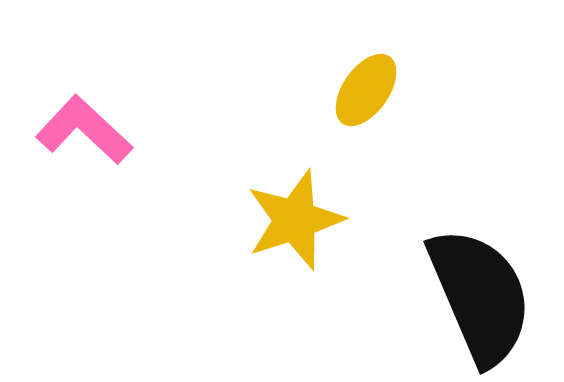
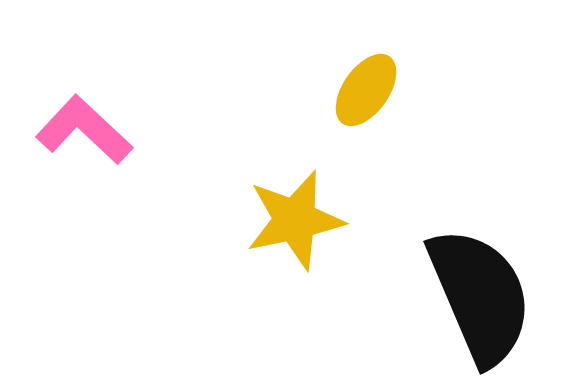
yellow star: rotated 6 degrees clockwise
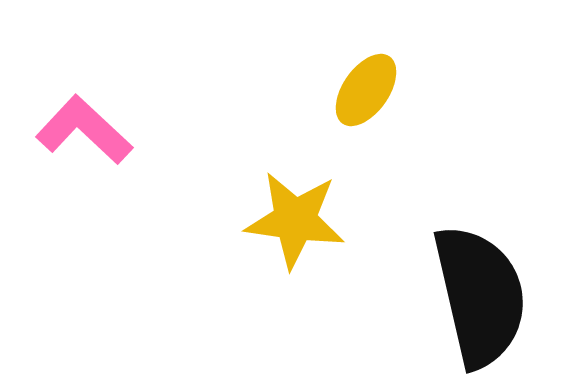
yellow star: rotated 20 degrees clockwise
black semicircle: rotated 10 degrees clockwise
